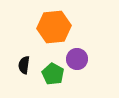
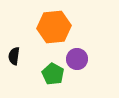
black semicircle: moved 10 px left, 9 px up
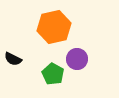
orange hexagon: rotated 8 degrees counterclockwise
black semicircle: moved 1 px left, 3 px down; rotated 72 degrees counterclockwise
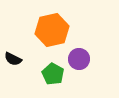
orange hexagon: moved 2 px left, 3 px down
purple circle: moved 2 px right
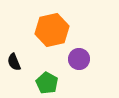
black semicircle: moved 1 px right, 3 px down; rotated 42 degrees clockwise
green pentagon: moved 6 px left, 9 px down
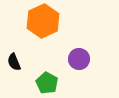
orange hexagon: moved 9 px left, 9 px up; rotated 12 degrees counterclockwise
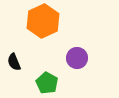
purple circle: moved 2 px left, 1 px up
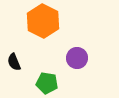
orange hexagon: rotated 8 degrees counterclockwise
green pentagon: rotated 20 degrees counterclockwise
